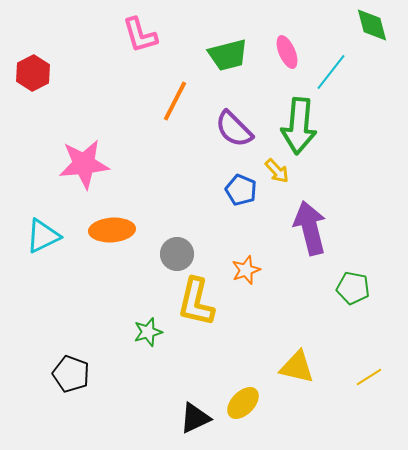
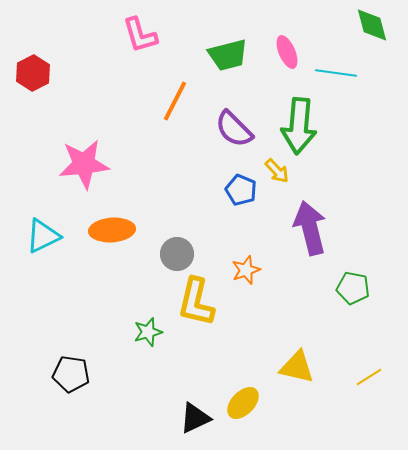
cyan line: moved 5 px right, 1 px down; rotated 60 degrees clockwise
black pentagon: rotated 12 degrees counterclockwise
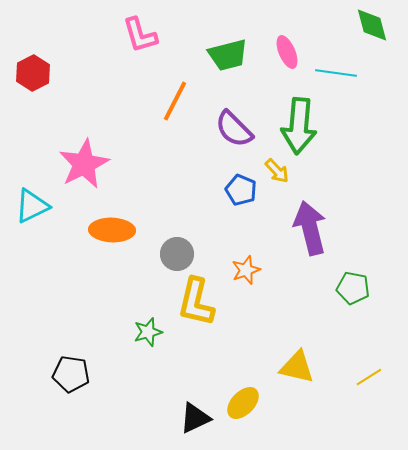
pink star: rotated 21 degrees counterclockwise
orange ellipse: rotated 6 degrees clockwise
cyan triangle: moved 11 px left, 30 px up
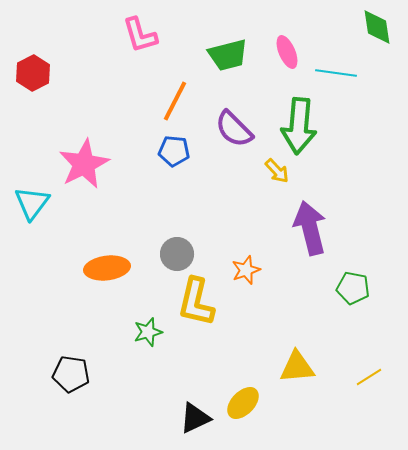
green diamond: moved 5 px right, 2 px down; rotated 6 degrees clockwise
blue pentagon: moved 67 px left, 39 px up; rotated 16 degrees counterclockwise
cyan triangle: moved 3 px up; rotated 27 degrees counterclockwise
orange ellipse: moved 5 px left, 38 px down; rotated 9 degrees counterclockwise
yellow triangle: rotated 18 degrees counterclockwise
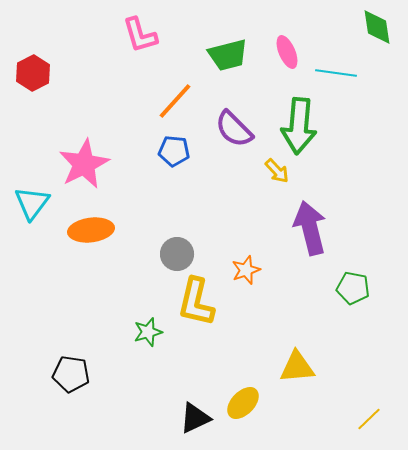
orange line: rotated 15 degrees clockwise
orange ellipse: moved 16 px left, 38 px up
yellow line: moved 42 px down; rotated 12 degrees counterclockwise
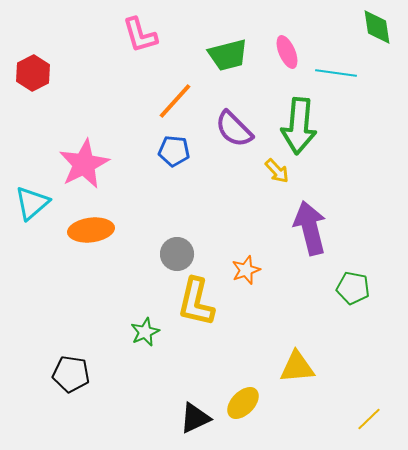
cyan triangle: rotated 12 degrees clockwise
green star: moved 3 px left; rotated 8 degrees counterclockwise
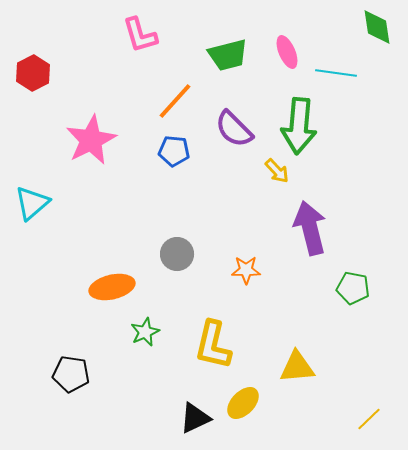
pink star: moved 7 px right, 24 px up
orange ellipse: moved 21 px right, 57 px down; rotated 6 degrees counterclockwise
orange star: rotated 20 degrees clockwise
yellow L-shape: moved 17 px right, 43 px down
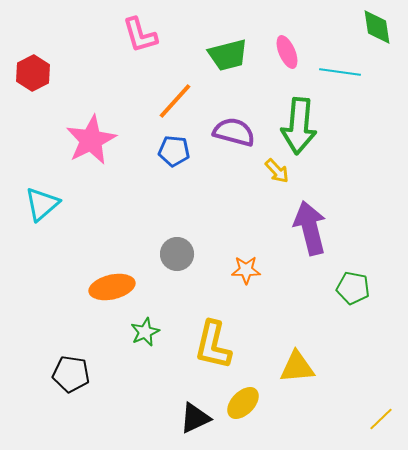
cyan line: moved 4 px right, 1 px up
purple semicircle: moved 3 px down; rotated 150 degrees clockwise
cyan triangle: moved 10 px right, 1 px down
yellow line: moved 12 px right
